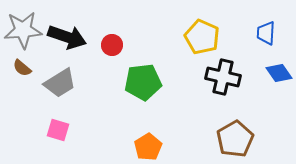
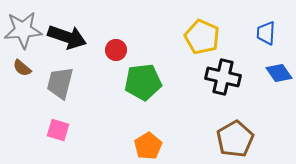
red circle: moved 4 px right, 5 px down
gray trapezoid: rotated 136 degrees clockwise
orange pentagon: moved 1 px up
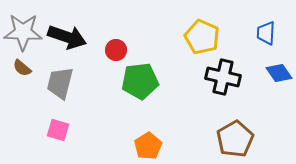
gray star: moved 2 px down; rotated 6 degrees clockwise
green pentagon: moved 3 px left, 1 px up
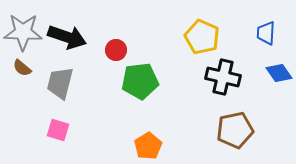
brown pentagon: moved 9 px up; rotated 18 degrees clockwise
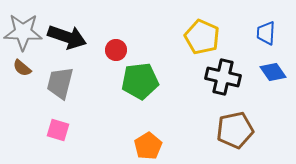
blue diamond: moved 6 px left, 1 px up
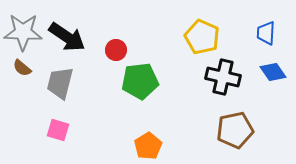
black arrow: rotated 15 degrees clockwise
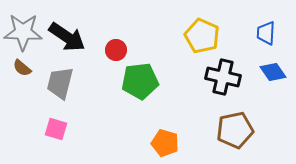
yellow pentagon: moved 1 px up
pink square: moved 2 px left, 1 px up
orange pentagon: moved 17 px right, 3 px up; rotated 24 degrees counterclockwise
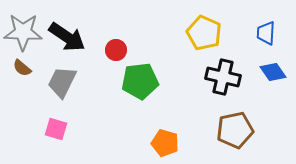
yellow pentagon: moved 2 px right, 3 px up
gray trapezoid: moved 2 px right, 1 px up; rotated 12 degrees clockwise
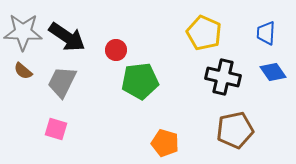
brown semicircle: moved 1 px right, 3 px down
